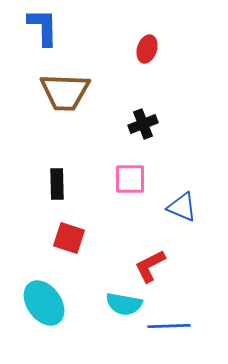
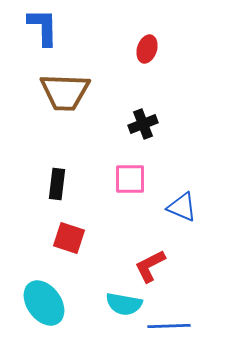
black rectangle: rotated 8 degrees clockwise
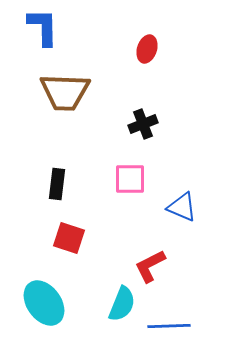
cyan semicircle: moved 2 px left; rotated 78 degrees counterclockwise
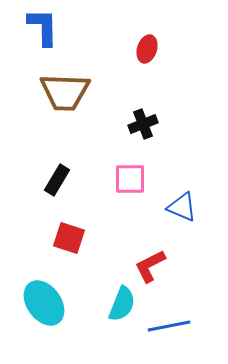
black rectangle: moved 4 px up; rotated 24 degrees clockwise
blue line: rotated 9 degrees counterclockwise
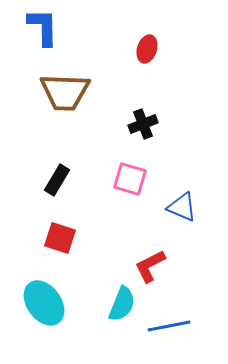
pink square: rotated 16 degrees clockwise
red square: moved 9 px left
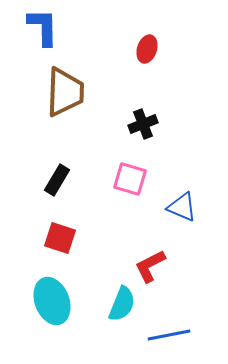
brown trapezoid: rotated 90 degrees counterclockwise
cyan ellipse: moved 8 px right, 2 px up; rotated 15 degrees clockwise
blue line: moved 9 px down
